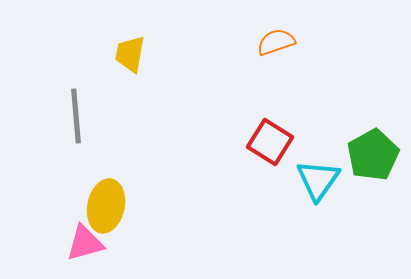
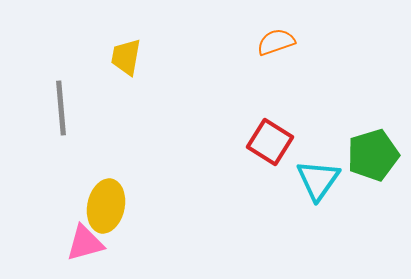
yellow trapezoid: moved 4 px left, 3 px down
gray line: moved 15 px left, 8 px up
green pentagon: rotated 12 degrees clockwise
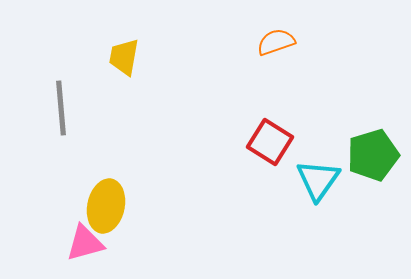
yellow trapezoid: moved 2 px left
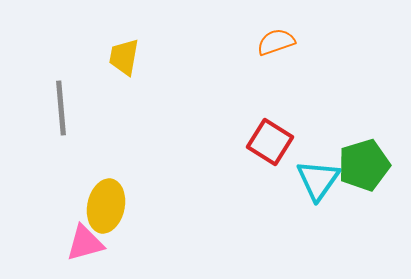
green pentagon: moved 9 px left, 10 px down
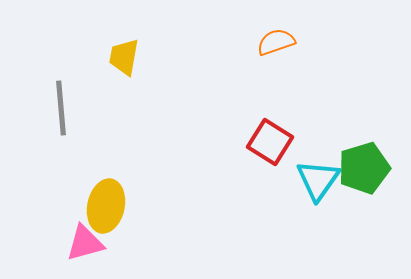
green pentagon: moved 3 px down
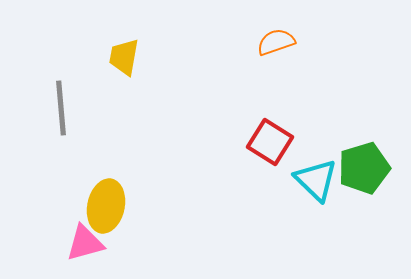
cyan triangle: moved 2 px left; rotated 21 degrees counterclockwise
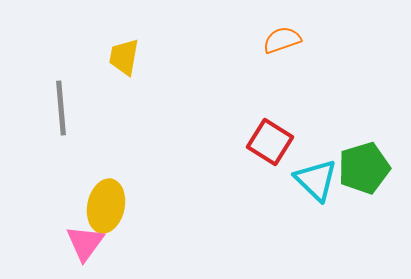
orange semicircle: moved 6 px right, 2 px up
pink triangle: rotated 39 degrees counterclockwise
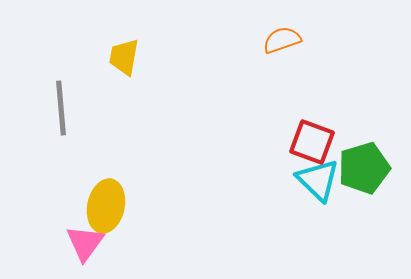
red square: moved 42 px right; rotated 12 degrees counterclockwise
cyan triangle: moved 2 px right
